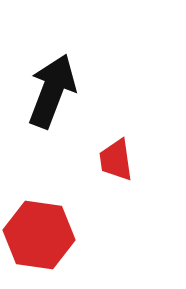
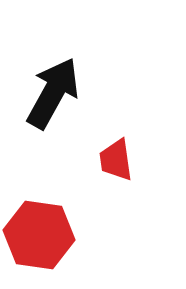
black arrow: moved 1 px right, 2 px down; rotated 8 degrees clockwise
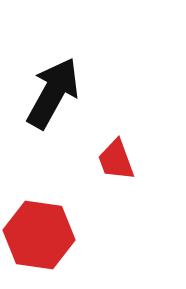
red trapezoid: rotated 12 degrees counterclockwise
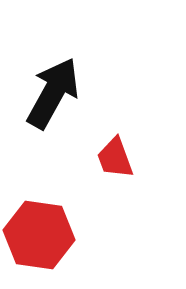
red trapezoid: moved 1 px left, 2 px up
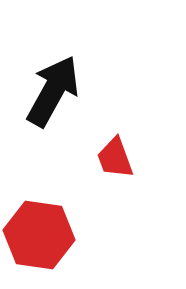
black arrow: moved 2 px up
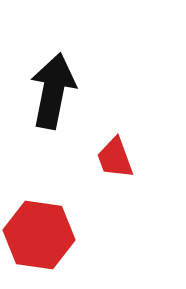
black arrow: rotated 18 degrees counterclockwise
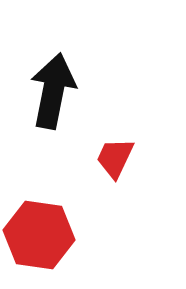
red trapezoid: rotated 45 degrees clockwise
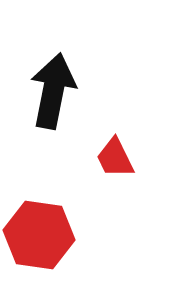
red trapezoid: rotated 51 degrees counterclockwise
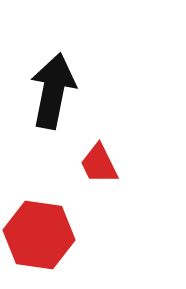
red trapezoid: moved 16 px left, 6 px down
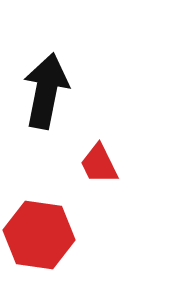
black arrow: moved 7 px left
